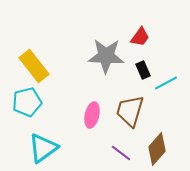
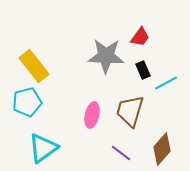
brown diamond: moved 5 px right
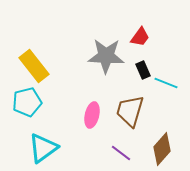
cyan line: rotated 50 degrees clockwise
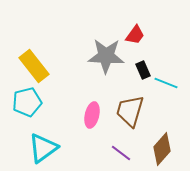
red trapezoid: moved 5 px left, 2 px up
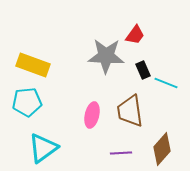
yellow rectangle: moved 1 px left, 1 px up; rotated 32 degrees counterclockwise
cyan pentagon: rotated 8 degrees clockwise
brown trapezoid: rotated 24 degrees counterclockwise
purple line: rotated 40 degrees counterclockwise
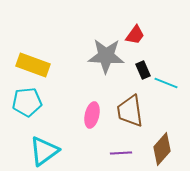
cyan triangle: moved 1 px right, 3 px down
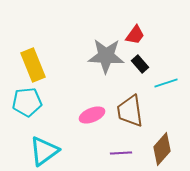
yellow rectangle: rotated 48 degrees clockwise
black rectangle: moved 3 px left, 6 px up; rotated 18 degrees counterclockwise
cyan line: rotated 40 degrees counterclockwise
pink ellipse: rotated 55 degrees clockwise
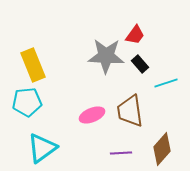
cyan triangle: moved 2 px left, 3 px up
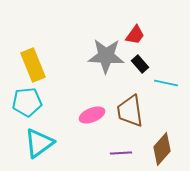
cyan line: rotated 30 degrees clockwise
cyan triangle: moved 3 px left, 5 px up
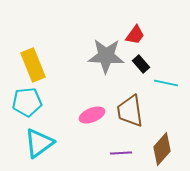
black rectangle: moved 1 px right
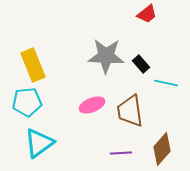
red trapezoid: moved 12 px right, 21 px up; rotated 15 degrees clockwise
pink ellipse: moved 10 px up
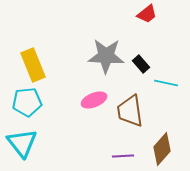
pink ellipse: moved 2 px right, 5 px up
cyan triangle: moved 17 px left; rotated 32 degrees counterclockwise
purple line: moved 2 px right, 3 px down
